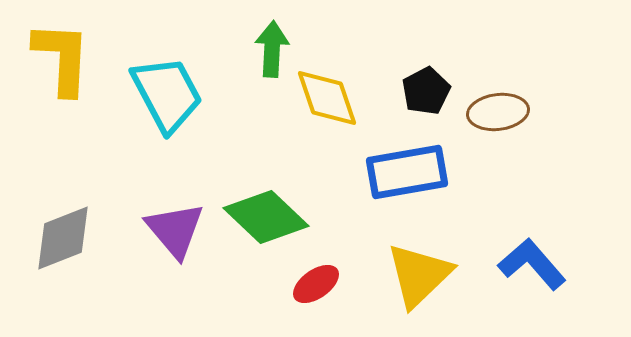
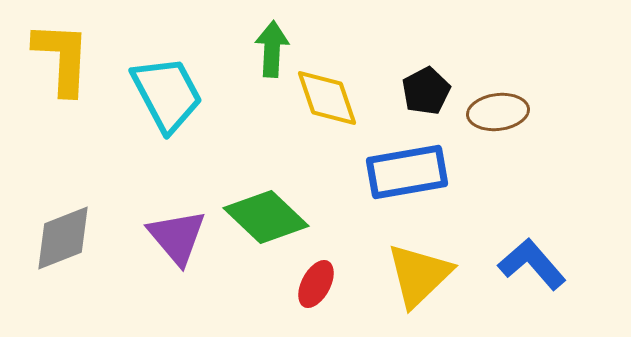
purple triangle: moved 2 px right, 7 px down
red ellipse: rotated 27 degrees counterclockwise
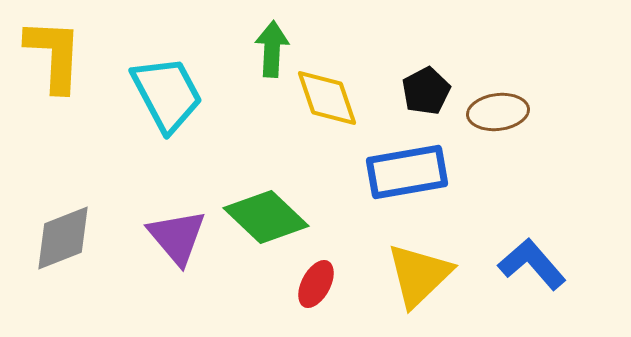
yellow L-shape: moved 8 px left, 3 px up
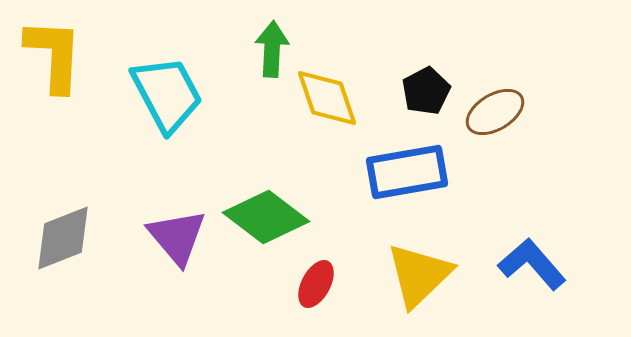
brown ellipse: moved 3 px left; rotated 24 degrees counterclockwise
green diamond: rotated 6 degrees counterclockwise
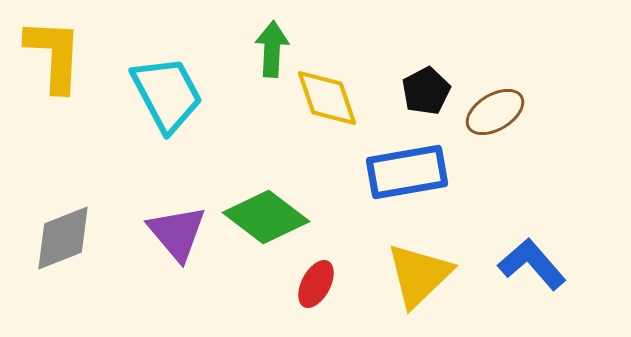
purple triangle: moved 4 px up
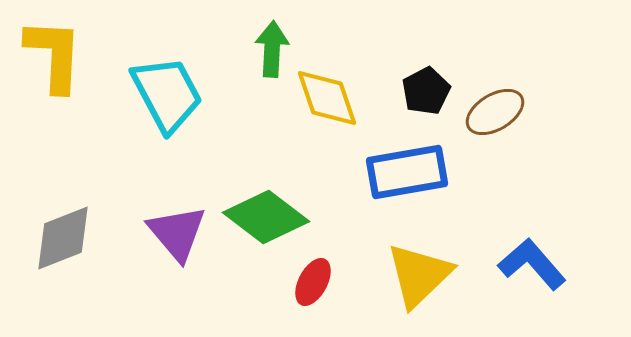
red ellipse: moved 3 px left, 2 px up
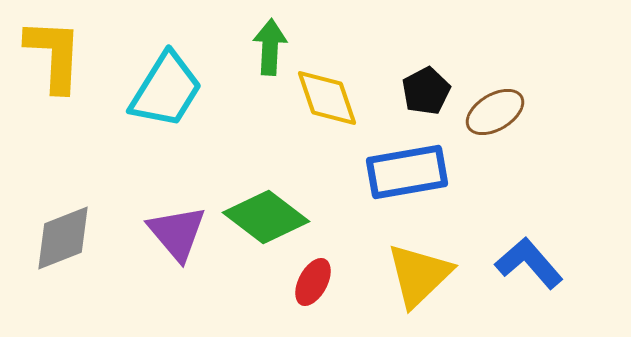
green arrow: moved 2 px left, 2 px up
cyan trapezoid: moved 1 px left, 4 px up; rotated 60 degrees clockwise
blue L-shape: moved 3 px left, 1 px up
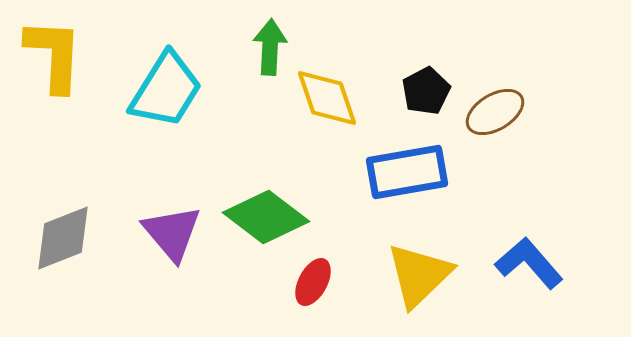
purple triangle: moved 5 px left
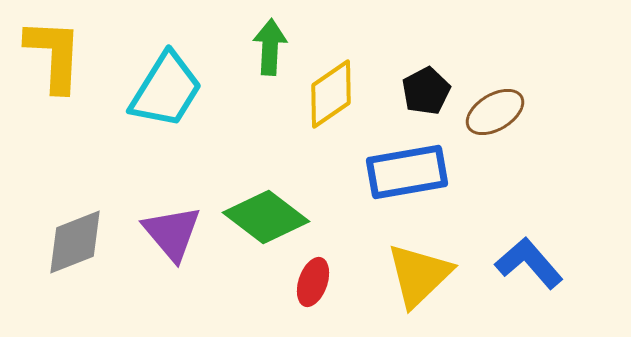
yellow diamond: moved 4 px right, 4 px up; rotated 74 degrees clockwise
gray diamond: moved 12 px right, 4 px down
red ellipse: rotated 9 degrees counterclockwise
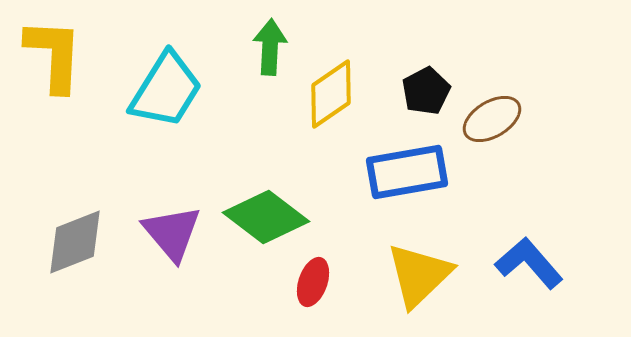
brown ellipse: moved 3 px left, 7 px down
